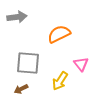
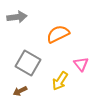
orange semicircle: moved 1 px left
gray square: rotated 25 degrees clockwise
brown arrow: moved 1 px left, 2 px down
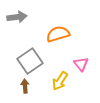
orange semicircle: rotated 10 degrees clockwise
gray square: moved 2 px right, 2 px up; rotated 25 degrees clockwise
brown arrow: moved 5 px right, 5 px up; rotated 112 degrees clockwise
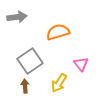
orange semicircle: moved 2 px up
yellow arrow: moved 1 px left, 2 px down
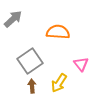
gray arrow: moved 4 px left, 2 px down; rotated 36 degrees counterclockwise
orange semicircle: rotated 20 degrees clockwise
brown arrow: moved 7 px right
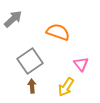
orange semicircle: rotated 15 degrees clockwise
yellow arrow: moved 7 px right, 4 px down
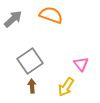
orange semicircle: moved 7 px left, 17 px up
